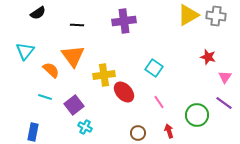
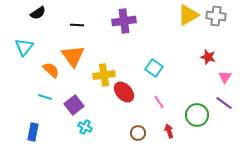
cyan triangle: moved 1 px left, 4 px up
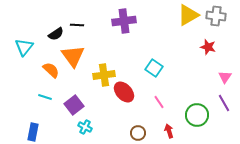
black semicircle: moved 18 px right, 21 px down
red star: moved 10 px up
purple line: rotated 24 degrees clockwise
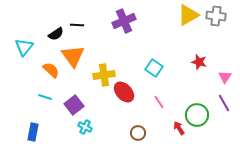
purple cross: rotated 15 degrees counterclockwise
red star: moved 9 px left, 15 px down
red arrow: moved 10 px right, 3 px up; rotated 16 degrees counterclockwise
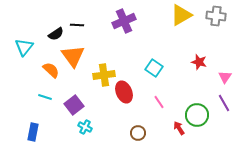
yellow triangle: moved 7 px left
red ellipse: rotated 20 degrees clockwise
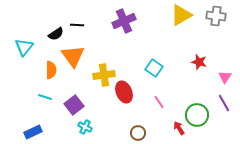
orange semicircle: rotated 48 degrees clockwise
blue rectangle: rotated 54 degrees clockwise
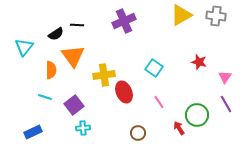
purple line: moved 2 px right, 1 px down
cyan cross: moved 2 px left, 1 px down; rotated 32 degrees counterclockwise
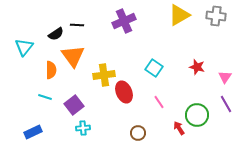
yellow triangle: moved 2 px left
red star: moved 2 px left, 5 px down
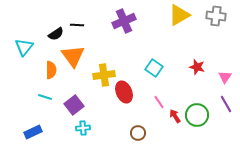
red arrow: moved 4 px left, 12 px up
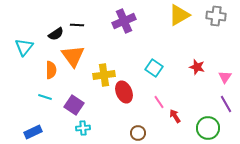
purple square: rotated 18 degrees counterclockwise
green circle: moved 11 px right, 13 px down
